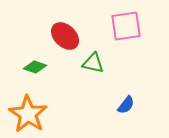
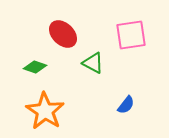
pink square: moved 5 px right, 9 px down
red ellipse: moved 2 px left, 2 px up
green triangle: rotated 15 degrees clockwise
orange star: moved 17 px right, 3 px up
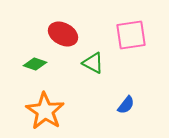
red ellipse: rotated 16 degrees counterclockwise
green diamond: moved 3 px up
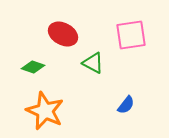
green diamond: moved 2 px left, 3 px down
orange star: rotated 9 degrees counterclockwise
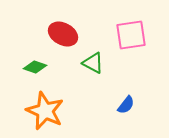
green diamond: moved 2 px right
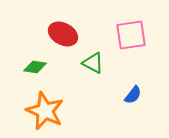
green diamond: rotated 10 degrees counterclockwise
blue semicircle: moved 7 px right, 10 px up
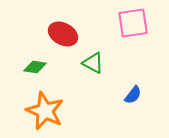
pink square: moved 2 px right, 12 px up
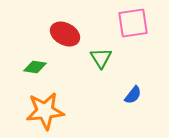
red ellipse: moved 2 px right
green triangle: moved 8 px right, 5 px up; rotated 30 degrees clockwise
orange star: rotated 30 degrees counterclockwise
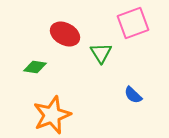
pink square: rotated 12 degrees counterclockwise
green triangle: moved 5 px up
blue semicircle: rotated 96 degrees clockwise
orange star: moved 7 px right, 4 px down; rotated 15 degrees counterclockwise
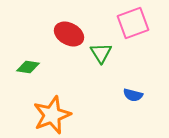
red ellipse: moved 4 px right
green diamond: moved 7 px left
blue semicircle: rotated 30 degrees counterclockwise
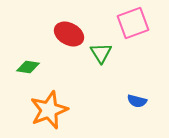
blue semicircle: moved 4 px right, 6 px down
orange star: moved 3 px left, 5 px up
